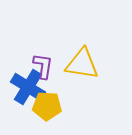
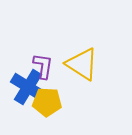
yellow triangle: rotated 24 degrees clockwise
yellow pentagon: moved 4 px up
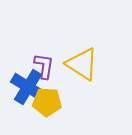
purple L-shape: moved 1 px right
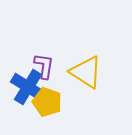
yellow triangle: moved 4 px right, 8 px down
yellow pentagon: rotated 16 degrees clockwise
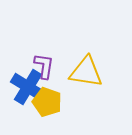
yellow triangle: rotated 24 degrees counterclockwise
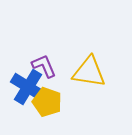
purple L-shape: rotated 32 degrees counterclockwise
yellow triangle: moved 3 px right
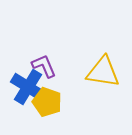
yellow triangle: moved 14 px right
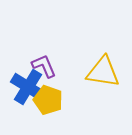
yellow pentagon: moved 1 px right, 2 px up
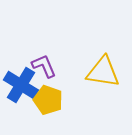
blue cross: moved 7 px left, 2 px up
